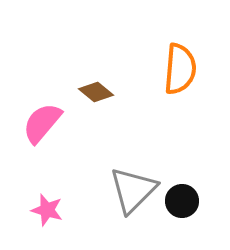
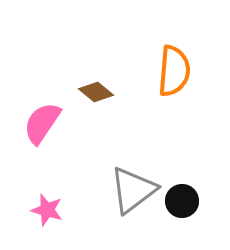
orange semicircle: moved 6 px left, 2 px down
pink semicircle: rotated 6 degrees counterclockwise
gray triangle: rotated 8 degrees clockwise
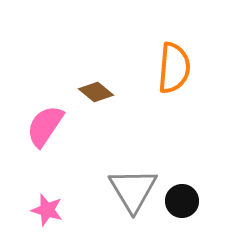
orange semicircle: moved 3 px up
pink semicircle: moved 3 px right, 3 px down
gray triangle: rotated 24 degrees counterclockwise
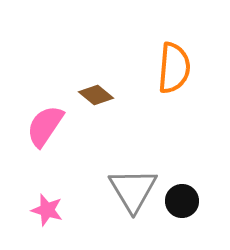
brown diamond: moved 3 px down
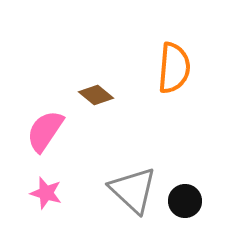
pink semicircle: moved 5 px down
gray triangle: rotated 16 degrees counterclockwise
black circle: moved 3 px right
pink star: moved 1 px left, 17 px up
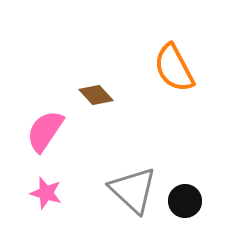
orange semicircle: rotated 147 degrees clockwise
brown diamond: rotated 8 degrees clockwise
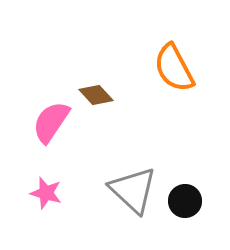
pink semicircle: moved 6 px right, 9 px up
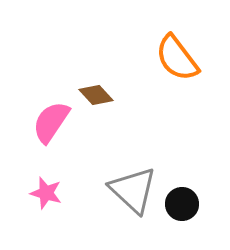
orange semicircle: moved 3 px right, 10 px up; rotated 9 degrees counterclockwise
black circle: moved 3 px left, 3 px down
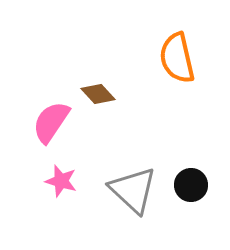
orange semicircle: rotated 24 degrees clockwise
brown diamond: moved 2 px right, 1 px up
pink star: moved 15 px right, 12 px up
black circle: moved 9 px right, 19 px up
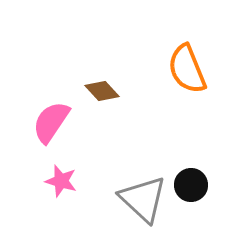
orange semicircle: moved 10 px right, 11 px down; rotated 9 degrees counterclockwise
brown diamond: moved 4 px right, 3 px up
gray triangle: moved 10 px right, 9 px down
